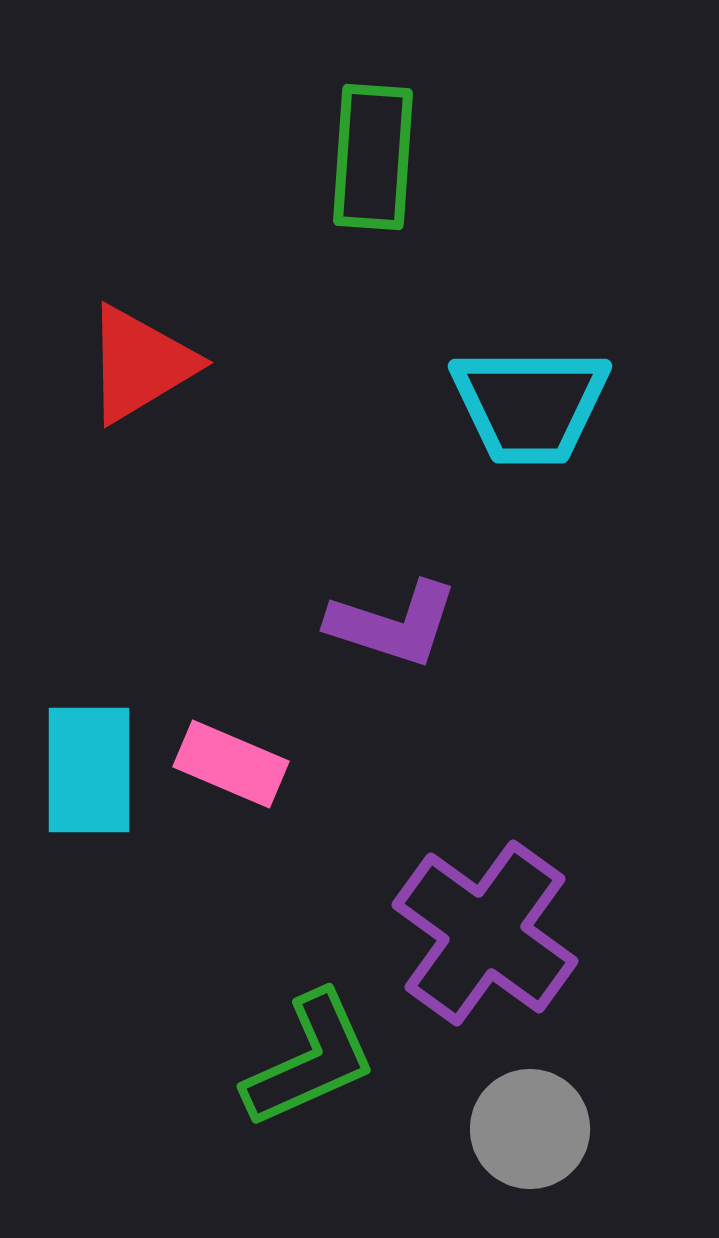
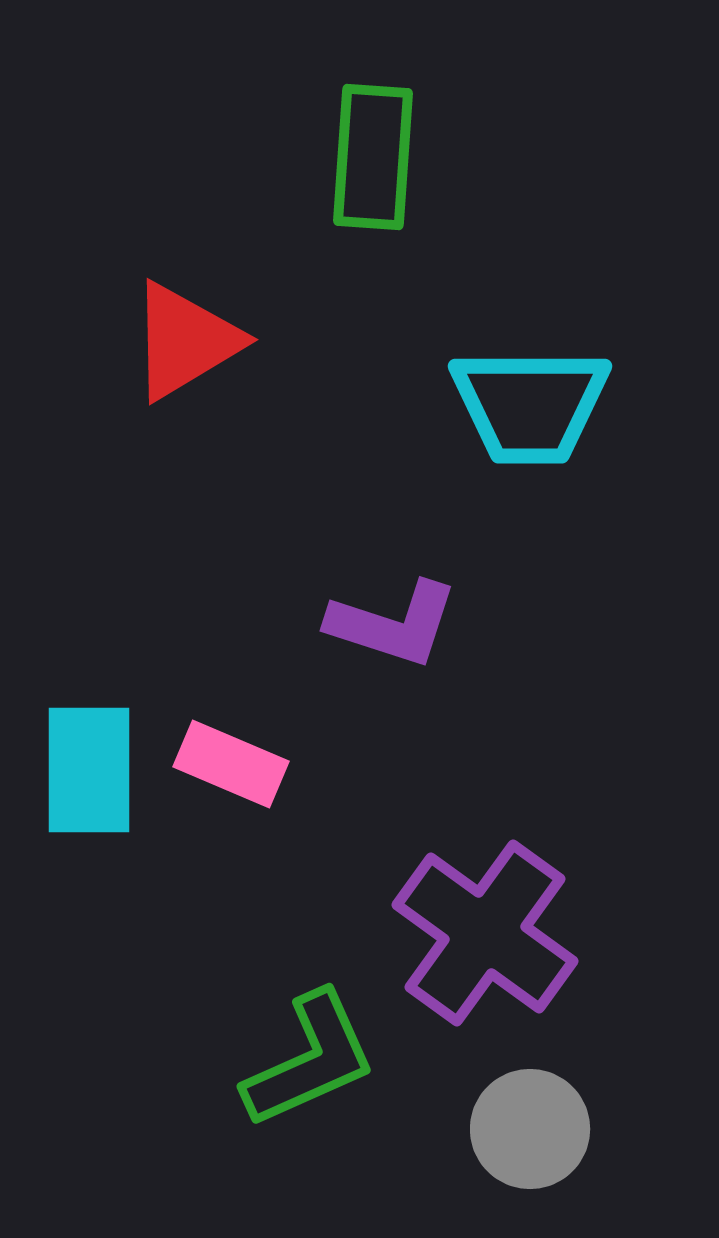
red triangle: moved 45 px right, 23 px up
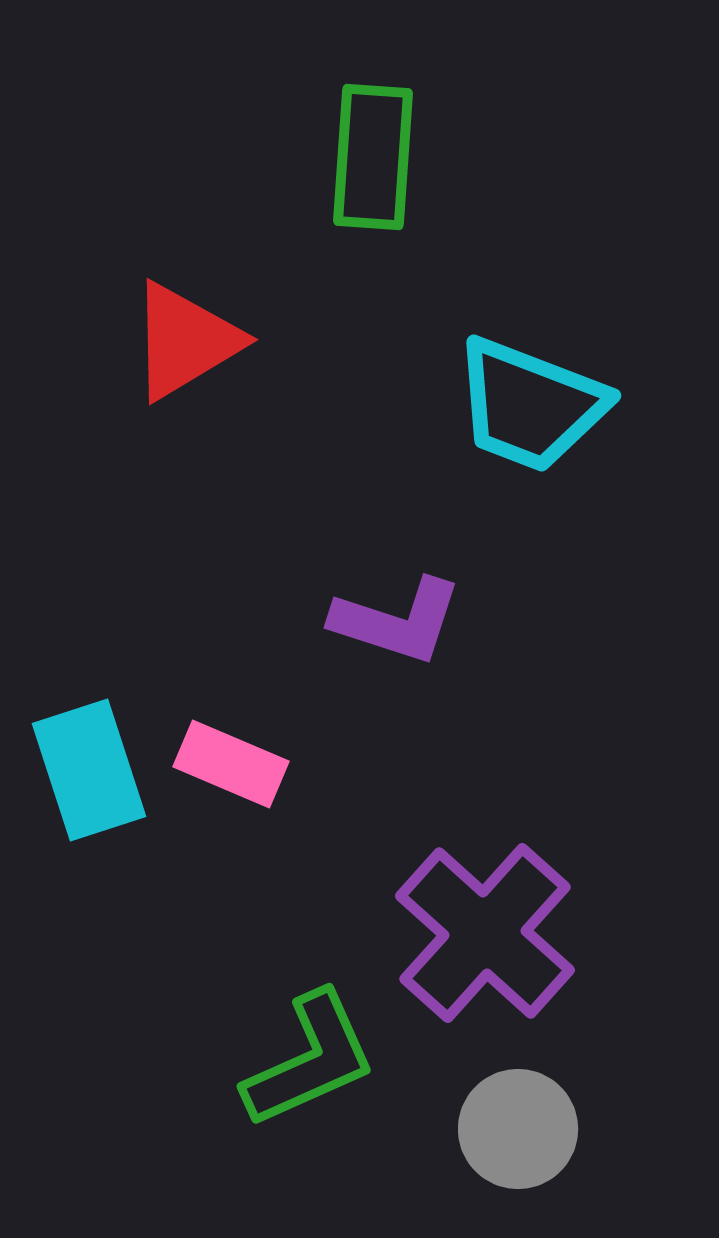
cyan trapezoid: rotated 21 degrees clockwise
purple L-shape: moved 4 px right, 3 px up
cyan rectangle: rotated 18 degrees counterclockwise
purple cross: rotated 6 degrees clockwise
gray circle: moved 12 px left
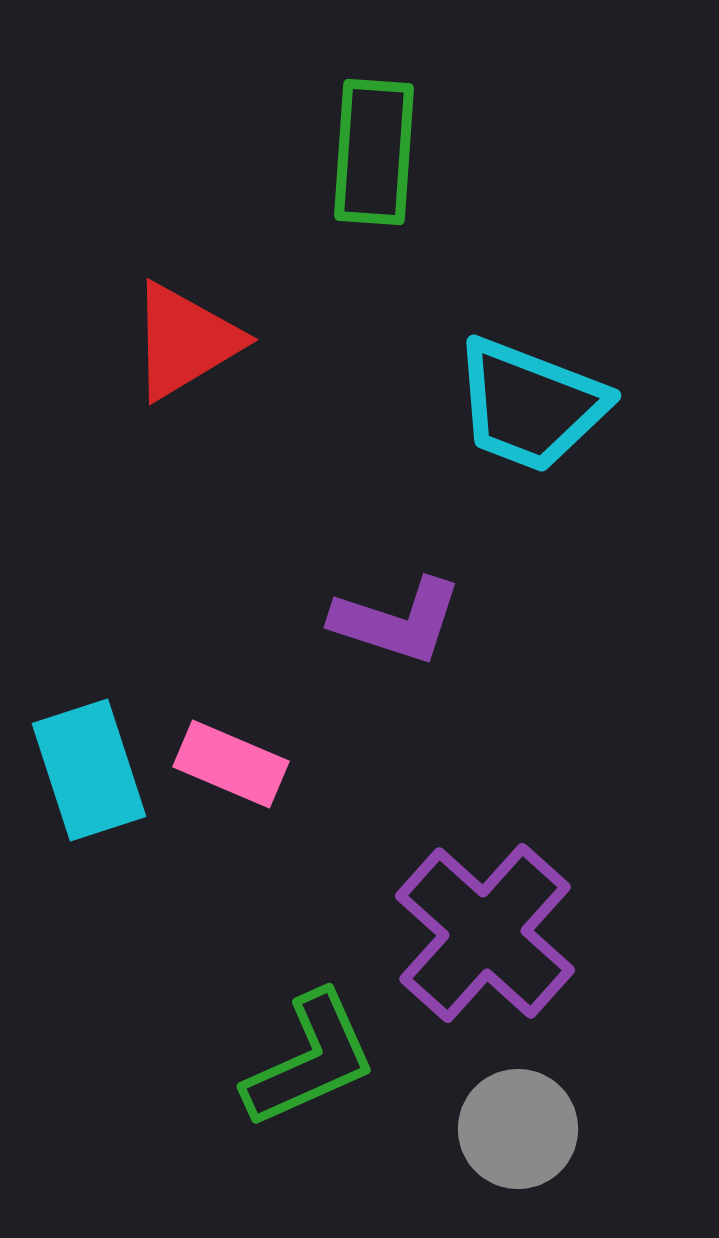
green rectangle: moved 1 px right, 5 px up
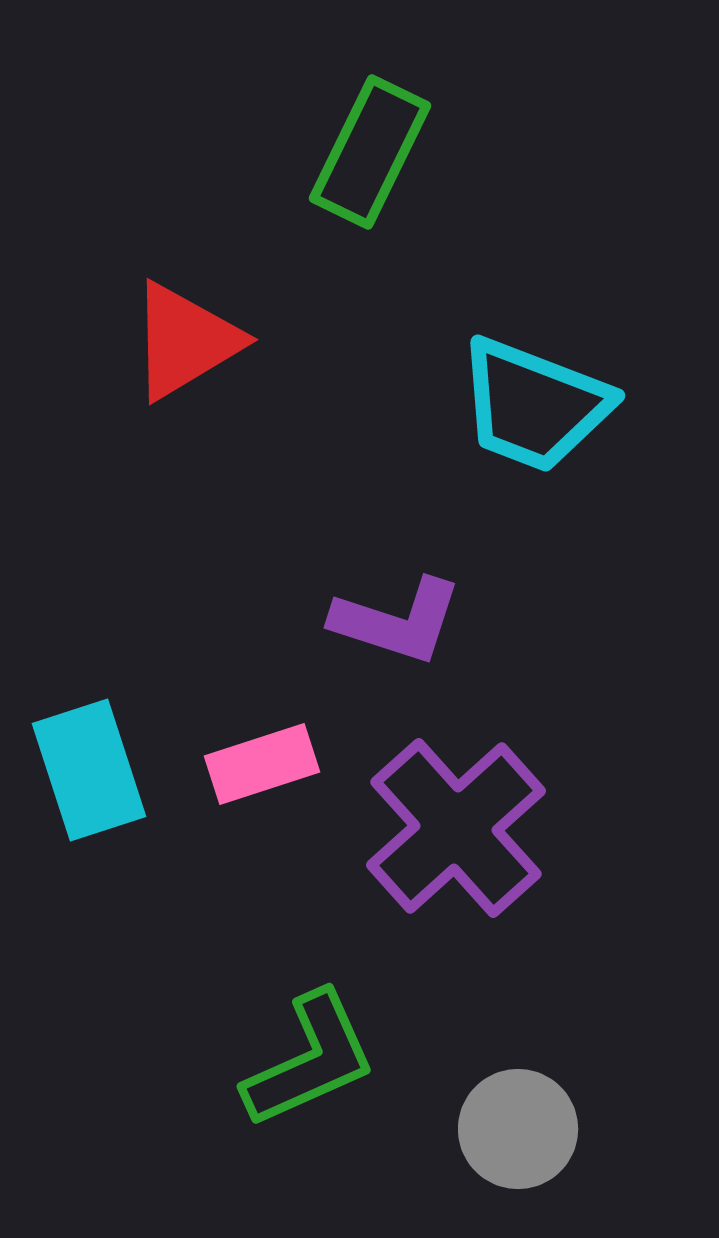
green rectangle: moved 4 px left; rotated 22 degrees clockwise
cyan trapezoid: moved 4 px right
pink rectangle: moved 31 px right; rotated 41 degrees counterclockwise
purple cross: moved 29 px left, 105 px up; rotated 6 degrees clockwise
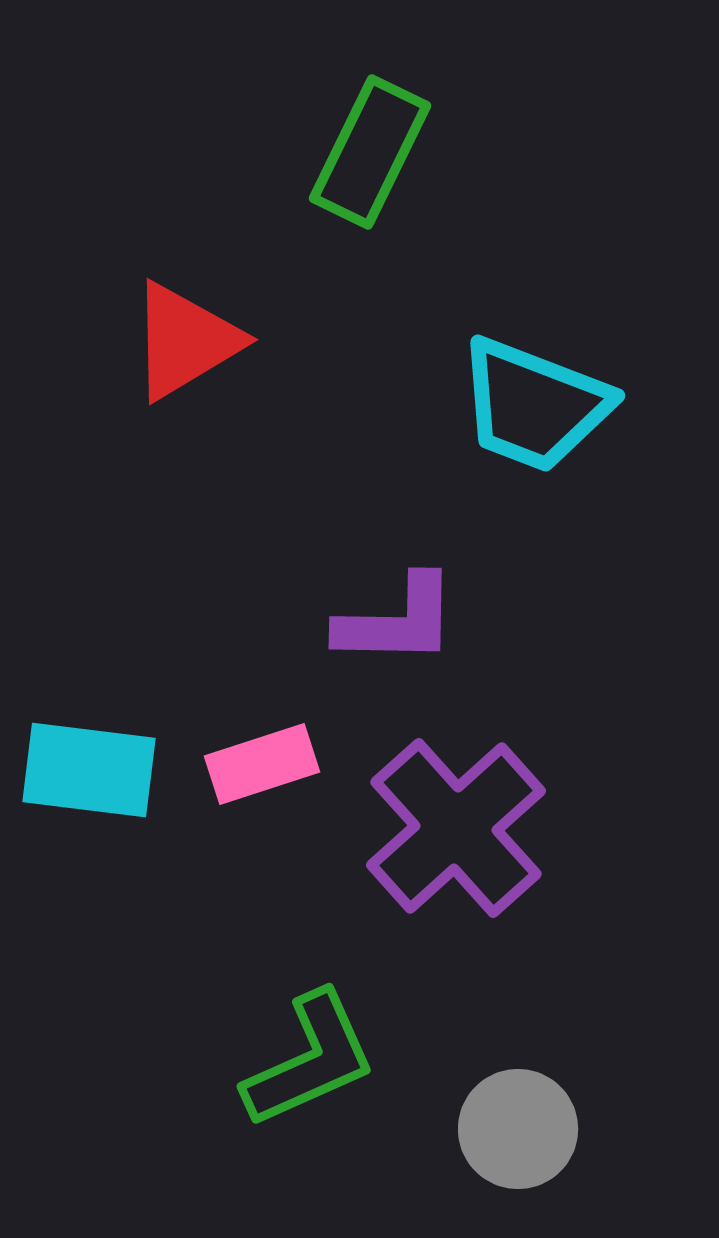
purple L-shape: rotated 17 degrees counterclockwise
cyan rectangle: rotated 65 degrees counterclockwise
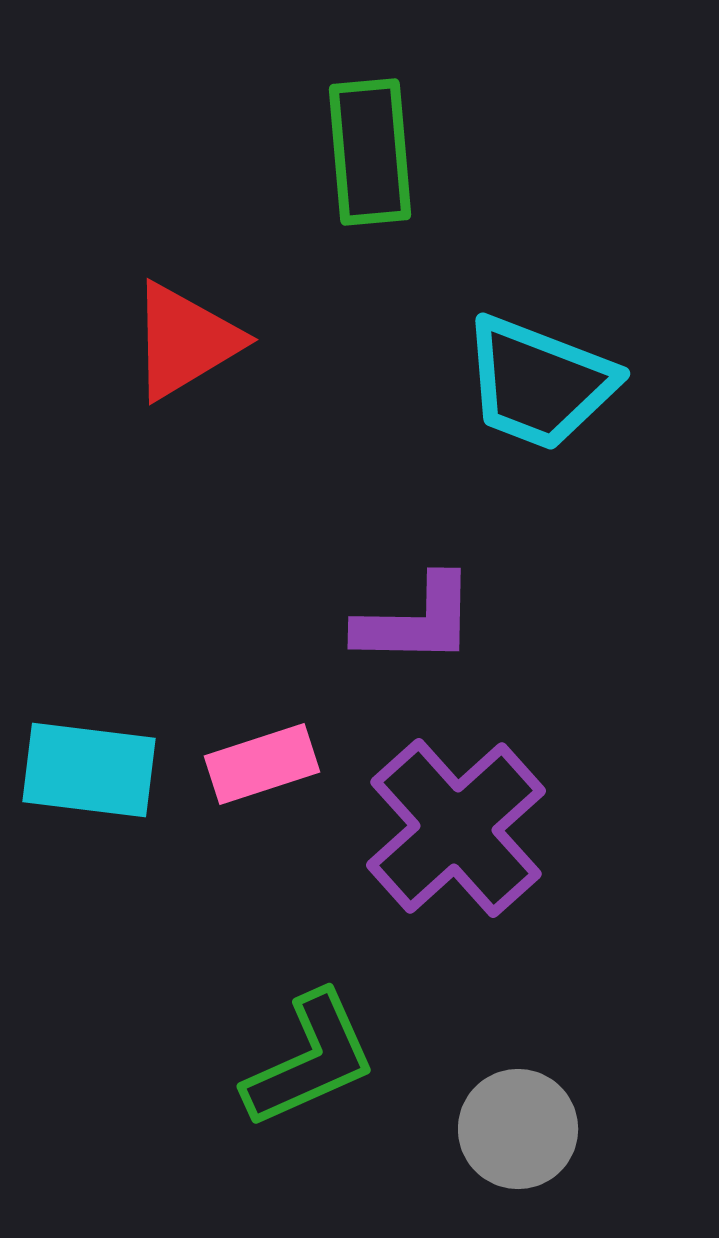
green rectangle: rotated 31 degrees counterclockwise
cyan trapezoid: moved 5 px right, 22 px up
purple L-shape: moved 19 px right
